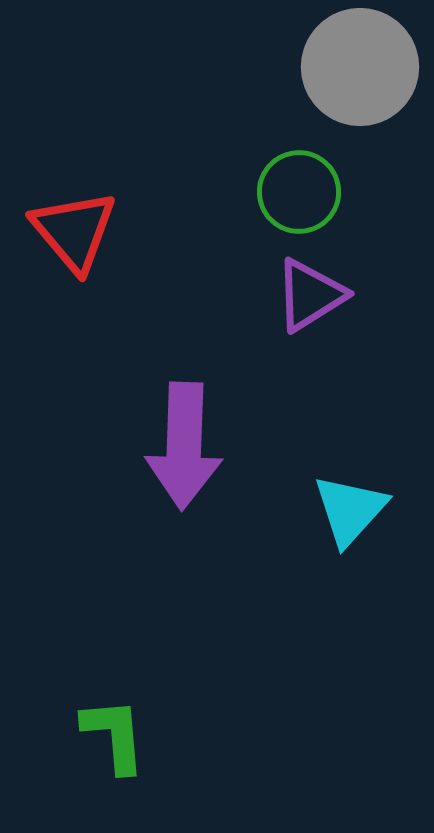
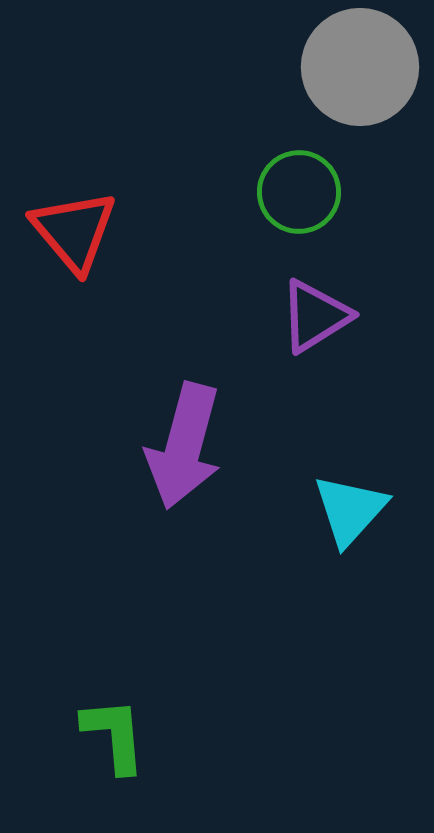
purple triangle: moved 5 px right, 21 px down
purple arrow: rotated 13 degrees clockwise
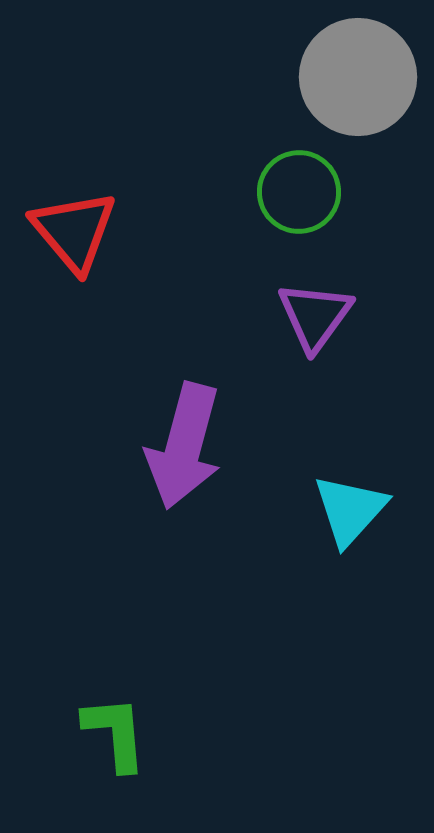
gray circle: moved 2 px left, 10 px down
purple triangle: rotated 22 degrees counterclockwise
green L-shape: moved 1 px right, 2 px up
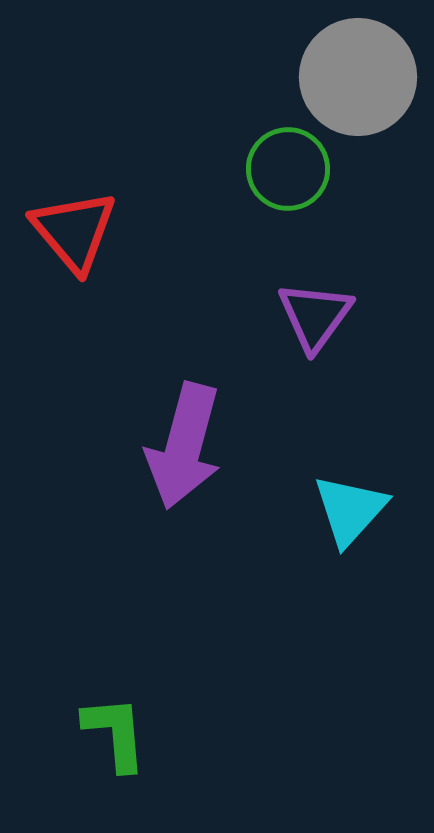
green circle: moved 11 px left, 23 px up
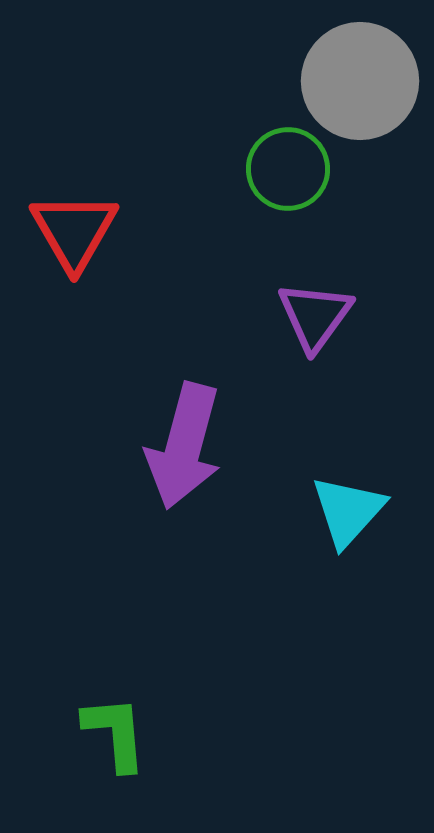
gray circle: moved 2 px right, 4 px down
red triangle: rotated 10 degrees clockwise
cyan triangle: moved 2 px left, 1 px down
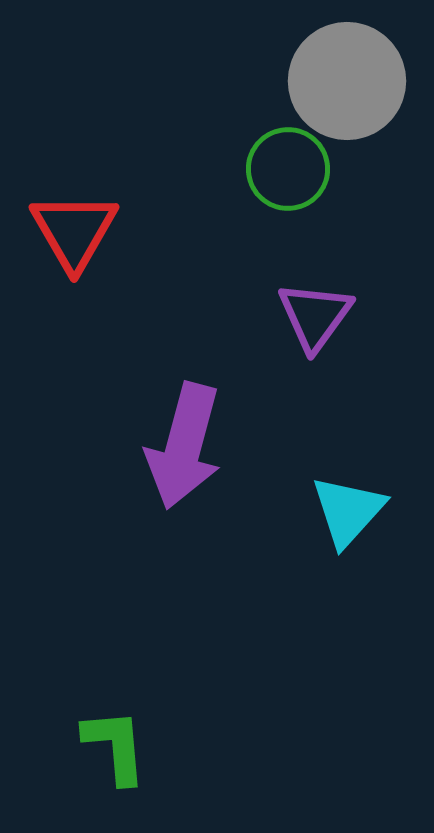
gray circle: moved 13 px left
green L-shape: moved 13 px down
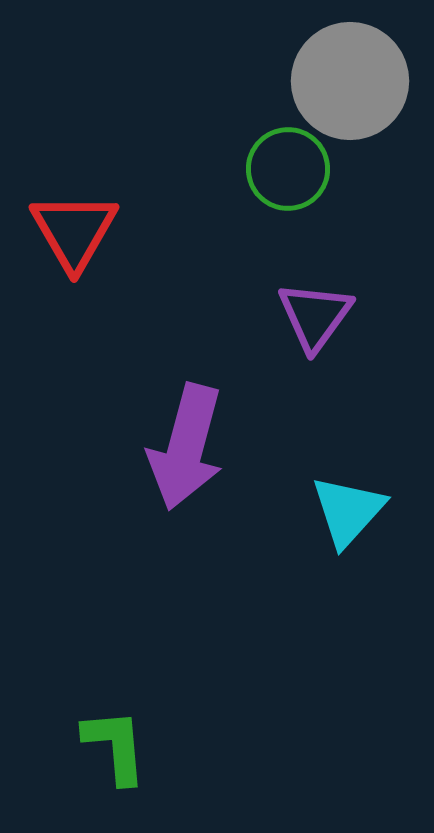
gray circle: moved 3 px right
purple arrow: moved 2 px right, 1 px down
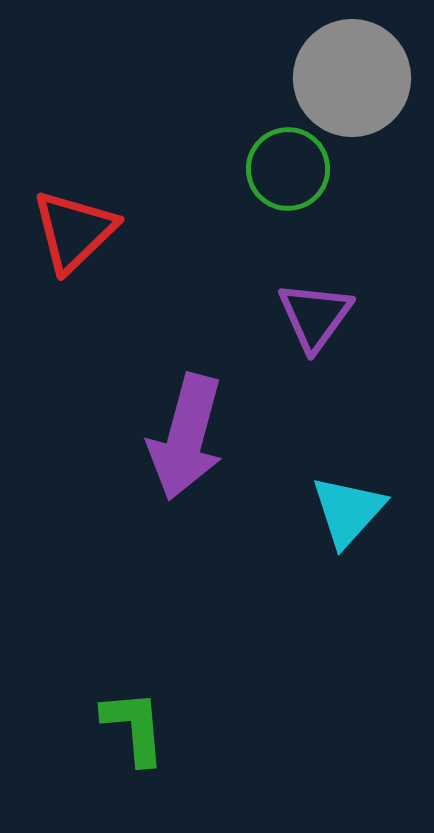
gray circle: moved 2 px right, 3 px up
red triangle: rotated 16 degrees clockwise
purple arrow: moved 10 px up
green L-shape: moved 19 px right, 19 px up
